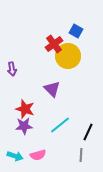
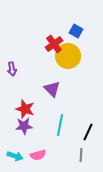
cyan line: rotated 40 degrees counterclockwise
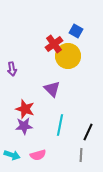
cyan arrow: moved 3 px left, 1 px up
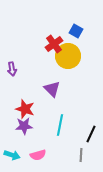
black line: moved 3 px right, 2 px down
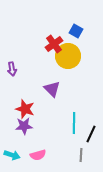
cyan line: moved 14 px right, 2 px up; rotated 10 degrees counterclockwise
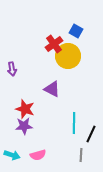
purple triangle: rotated 18 degrees counterclockwise
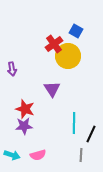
purple triangle: rotated 30 degrees clockwise
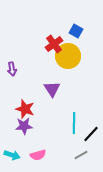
black line: rotated 18 degrees clockwise
gray line: rotated 56 degrees clockwise
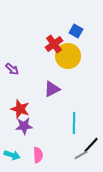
purple arrow: rotated 40 degrees counterclockwise
purple triangle: rotated 36 degrees clockwise
red star: moved 5 px left
black line: moved 11 px down
pink semicircle: rotated 77 degrees counterclockwise
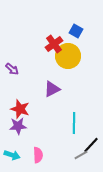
purple star: moved 6 px left
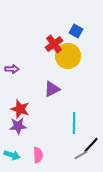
purple arrow: rotated 40 degrees counterclockwise
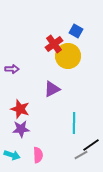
purple star: moved 3 px right, 3 px down
black line: rotated 12 degrees clockwise
